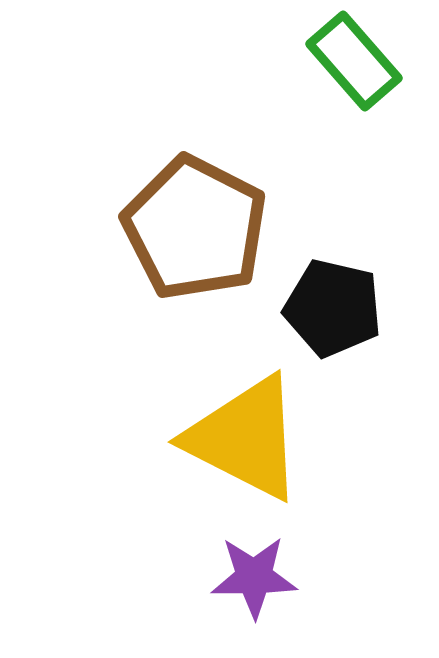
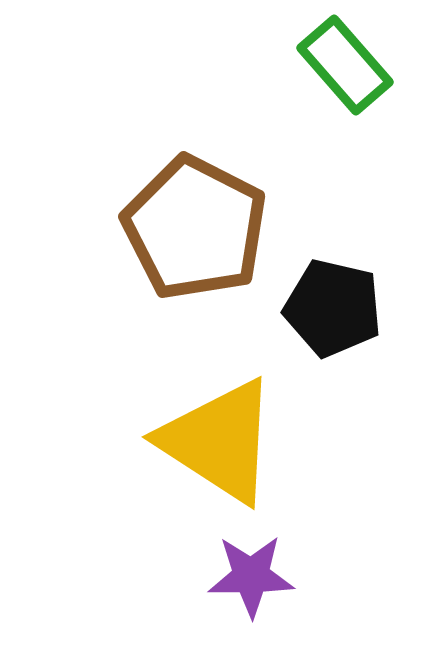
green rectangle: moved 9 px left, 4 px down
yellow triangle: moved 26 px left, 3 px down; rotated 6 degrees clockwise
purple star: moved 3 px left, 1 px up
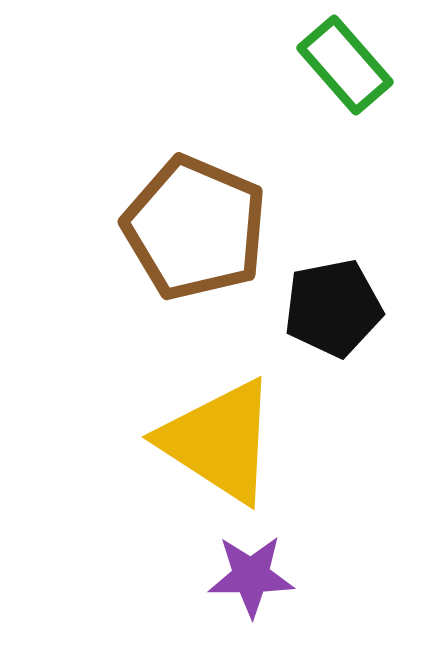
brown pentagon: rotated 4 degrees counterclockwise
black pentagon: rotated 24 degrees counterclockwise
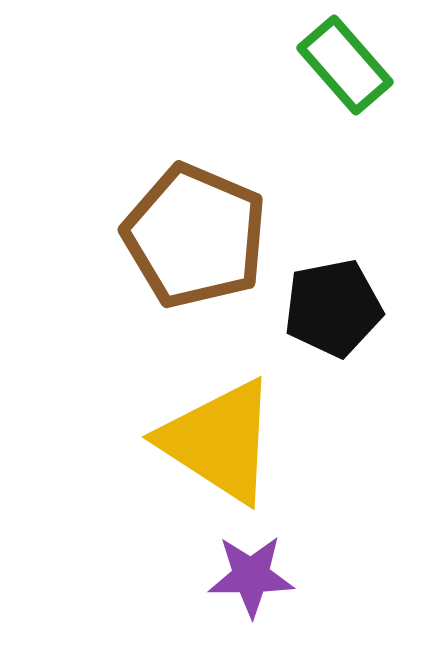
brown pentagon: moved 8 px down
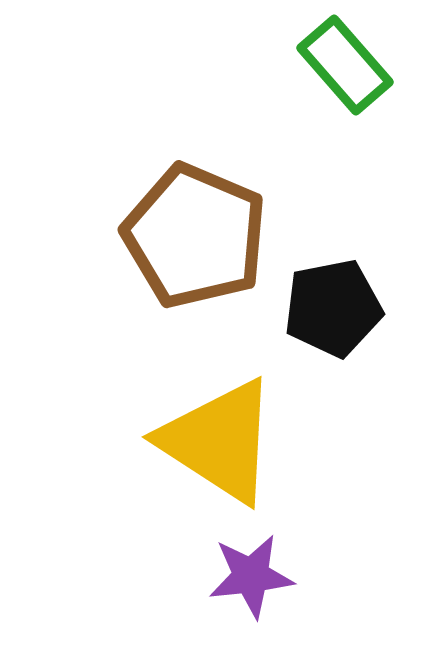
purple star: rotated 6 degrees counterclockwise
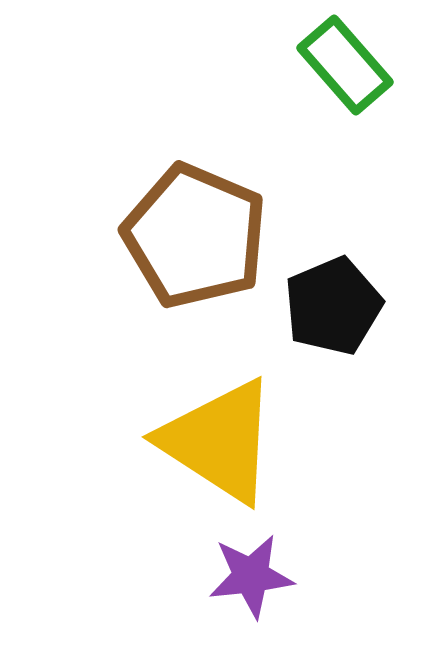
black pentagon: moved 2 px up; rotated 12 degrees counterclockwise
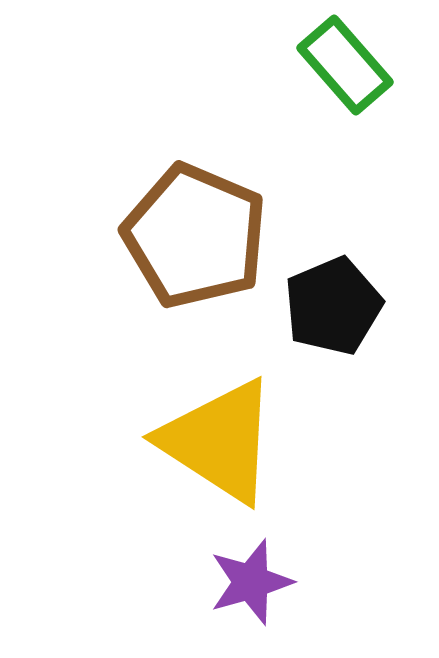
purple star: moved 6 px down; rotated 10 degrees counterclockwise
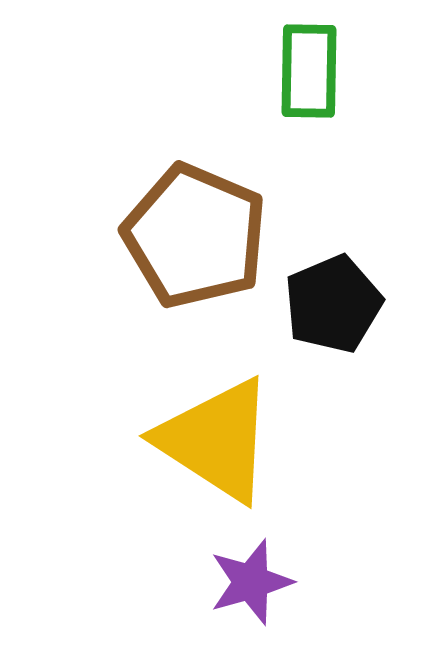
green rectangle: moved 36 px left, 6 px down; rotated 42 degrees clockwise
black pentagon: moved 2 px up
yellow triangle: moved 3 px left, 1 px up
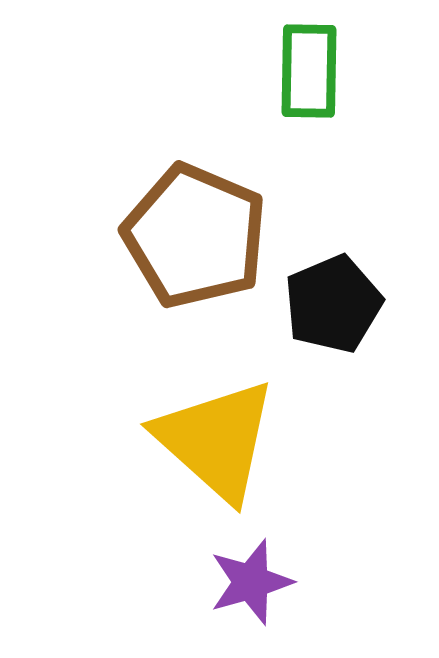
yellow triangle: rotated 9 degrees clockwise
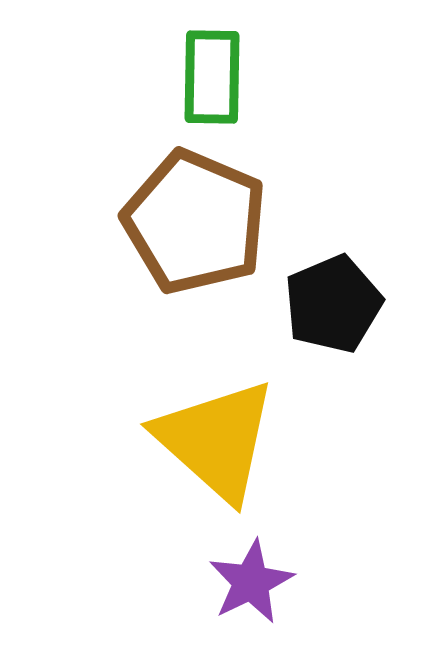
green rectangle: moved 97 px left, 6 px down
brown pentagon: moved 14 px up
purple star: rotated 10 degrees counterclockwise
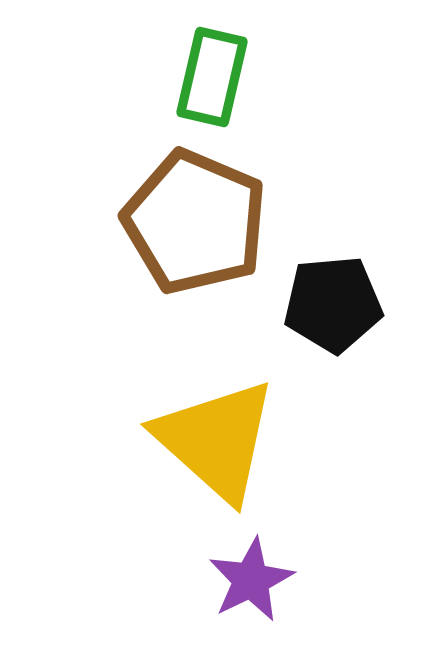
green rectangle: rotated 12 degrees clockwise
black pentagon: rotated 18 degrees clockwise
purple star: moved 2 px up
